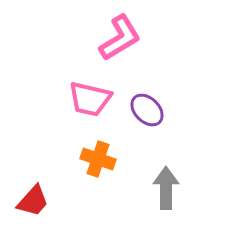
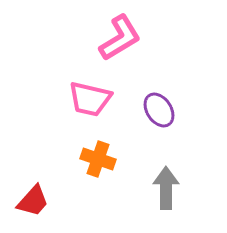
purple ellipse: moved 12 px right; rotated 12 degrees clockwise
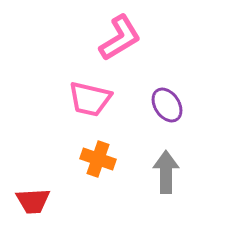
purple ellipse: moved 8 px right, 5 px up
gray arrow: moved 16 px up
red trapezoid: rotated 45 degrees clockwise
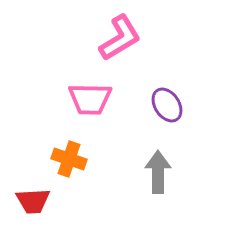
pink trapezoid: rotated 12 degrees counterclockwise
orange cross: moved 29 px left
gray arrow: moved 8 px left
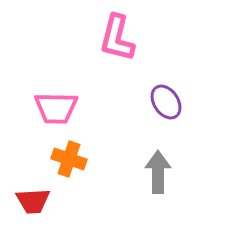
pink L-shape: moved 3 px left; rotated 135 degrees clockwise
pink trapezoid: moved 34 px left, 9 px down
purple ellipse: moved 1 px left, 3 px up
